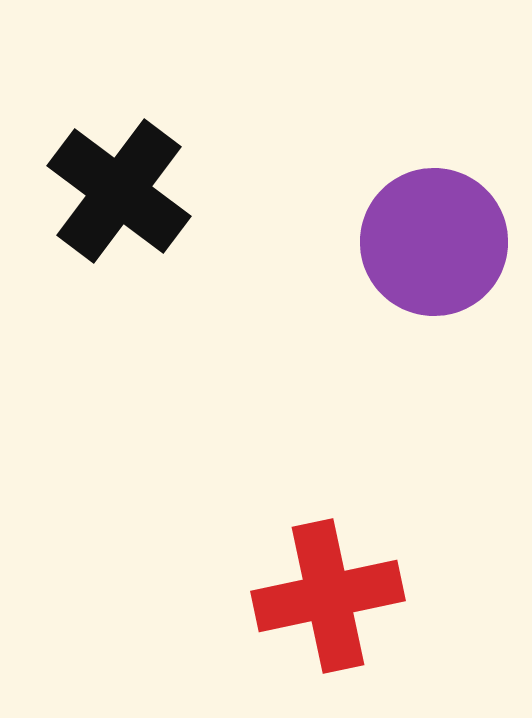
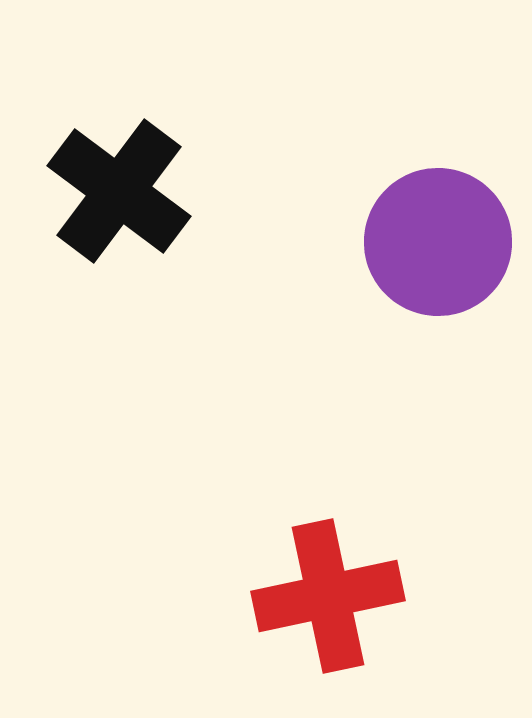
purple circle: moved 4 px right
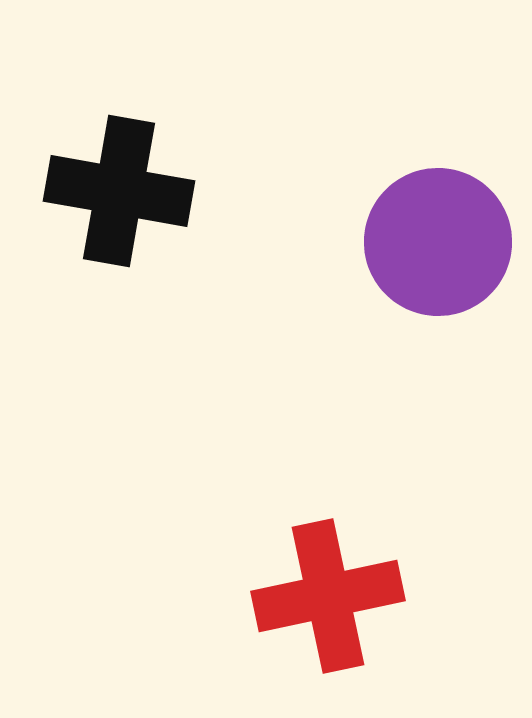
black cross: rotated 27 degrees counterclockwise
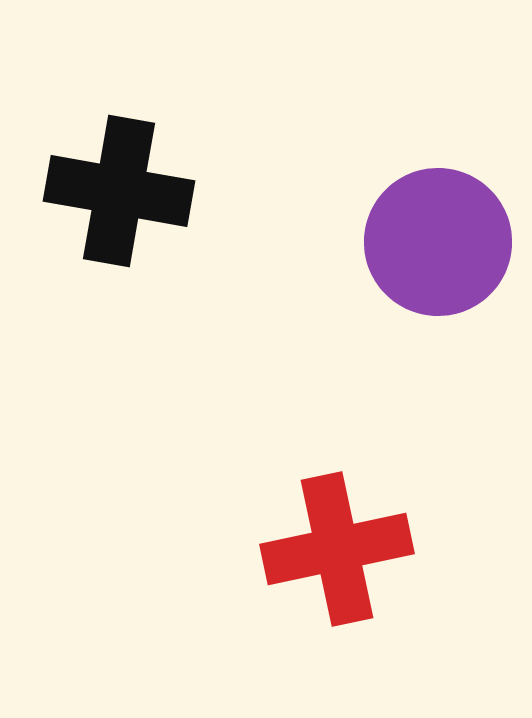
red cross: moved 9 px right, 47 px up
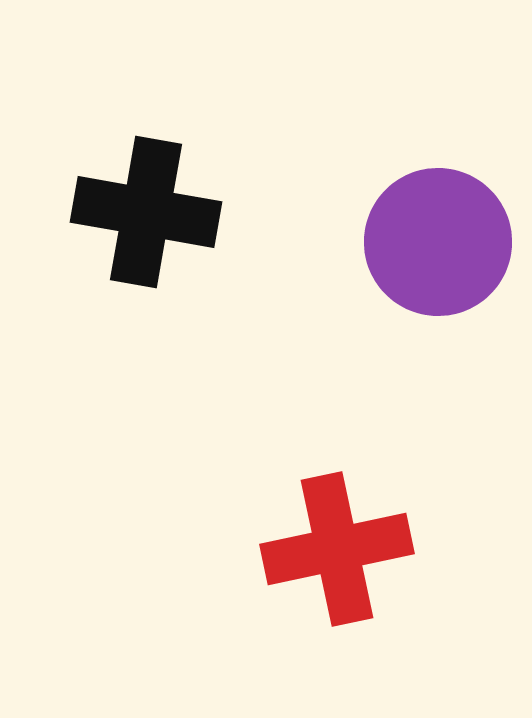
black cross: moved 27 px right, 21 px down
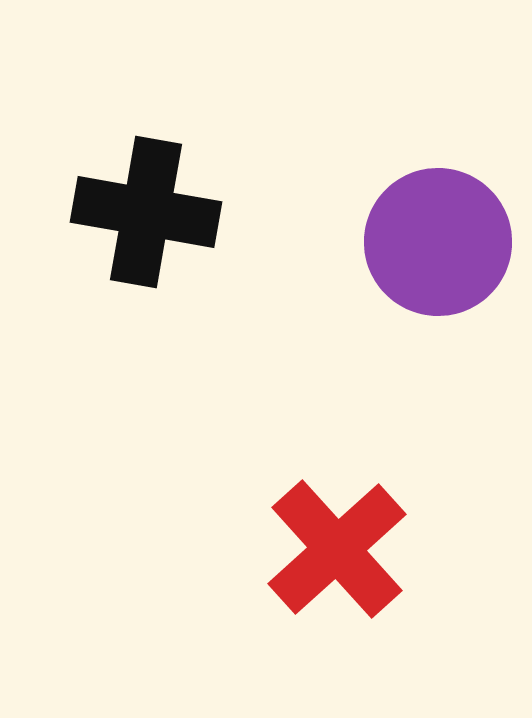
red cross: rotated 30 degrees counterclockwise
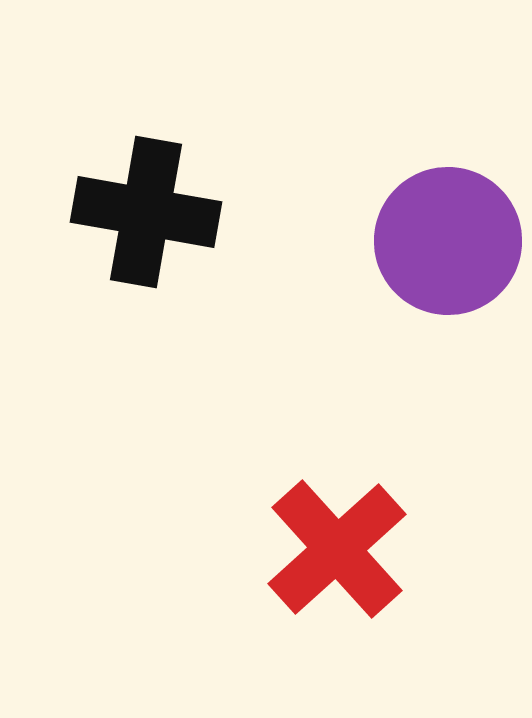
purple circle: moved 10 px right, 1 px up
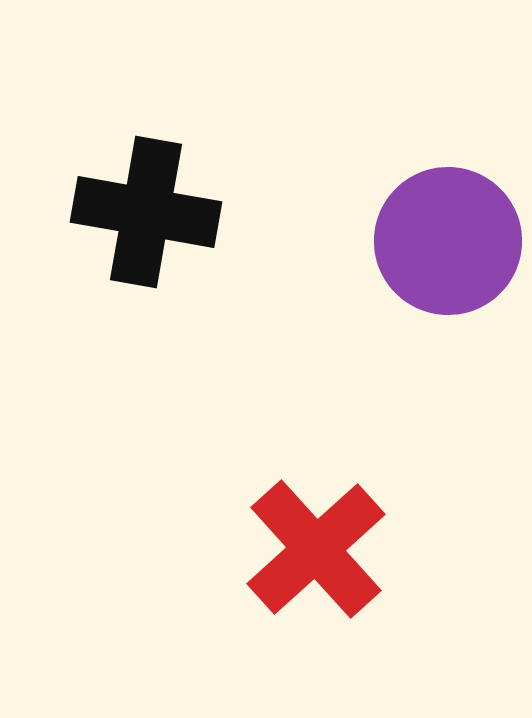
red cross: moved 21 px left
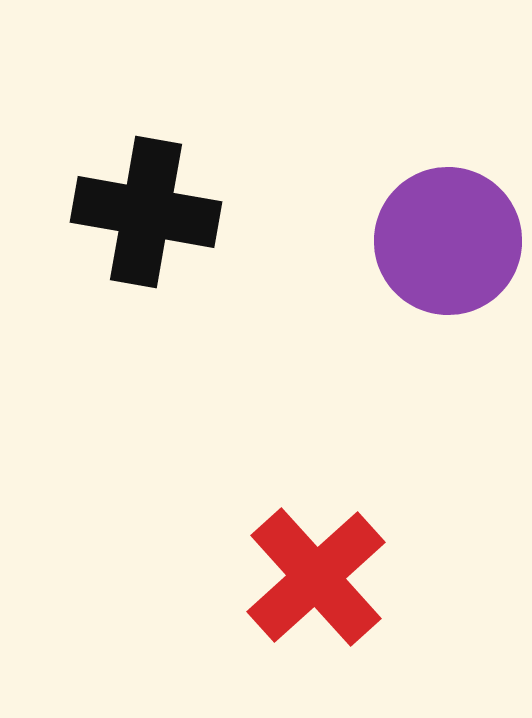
red cross: moved 28 px down
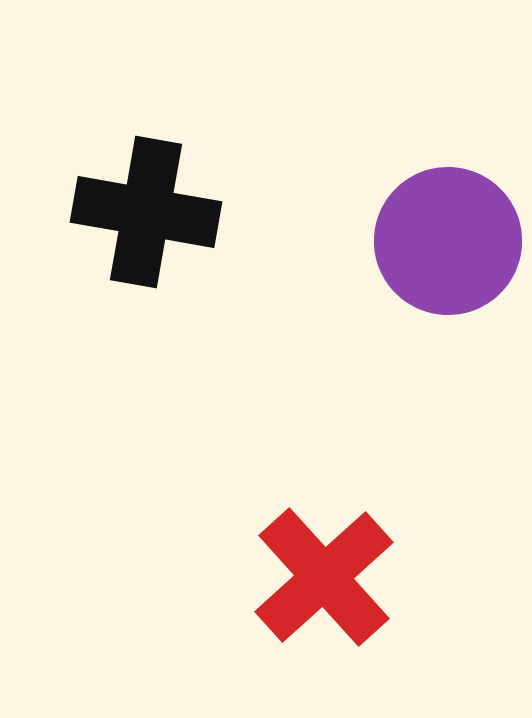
red cross: moved 8 px right
